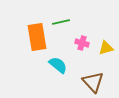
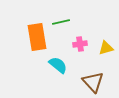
pink cross: moved 2 px left, 1 px down; rotated 24 degrees counterclockwise
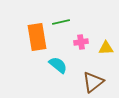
pink cross: moved 1 px right, 2 px up
yellow triangle: rotated 14 degrees clockwise
brown triangle: rotated 35 degrees clockwise
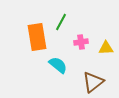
green line: rotated 48 degrees counterclockwise
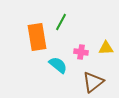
pink cross: moved 10 px down; rotated 16 degrees clockwise
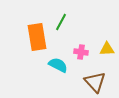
yellow triangle: moved 1 px right, 1 px down
cyan semicircle: rotated 12 degrees counterclockwise
brown triangle: moved 2 px right; rotated 35 degrees counterclockwise
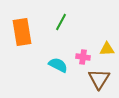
orange rectangle: moved 15 px left, 5 px up
pink cross: moved 2 px right, 5 px down
brown triangle: moved 4 px right, 3 px up; rotated 15 degrees clockwise
